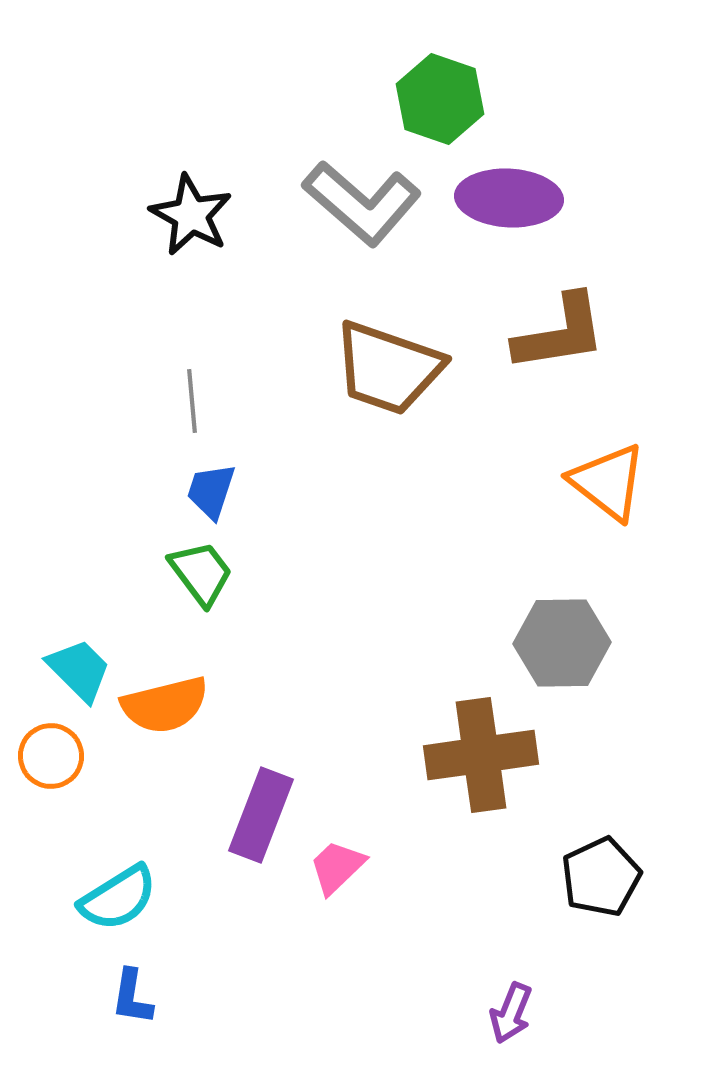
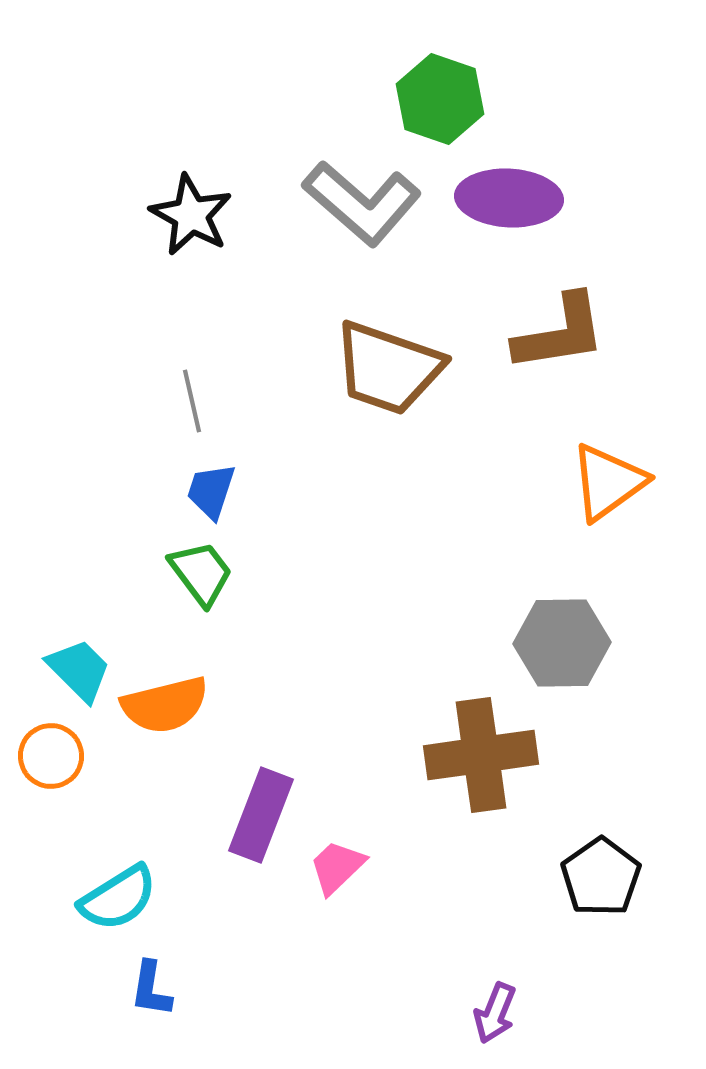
gray line: rotated 8 degrees counterclockwise
orange triangle: rotated 46 degrees clockwise
black pentagon: rotated 10 degrees counterclockwise
blue L-shape: moved 19 px right, 8 px up
purple arrow: moved 16 px left
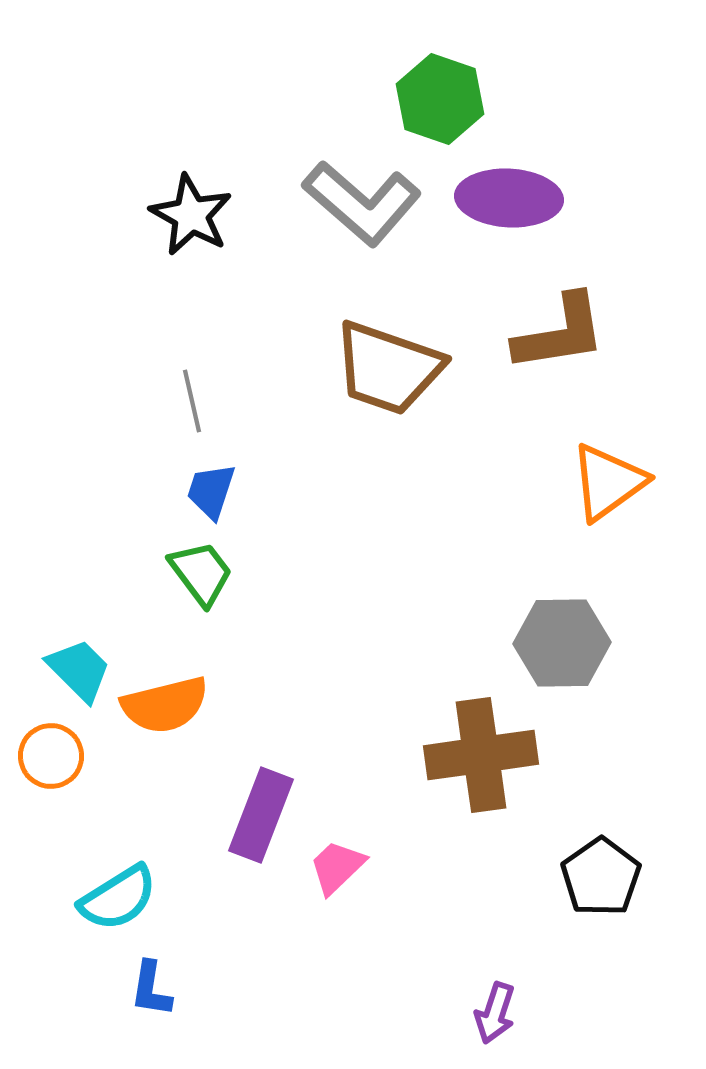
purple arrow: rotated 4 degrees counterclockwise
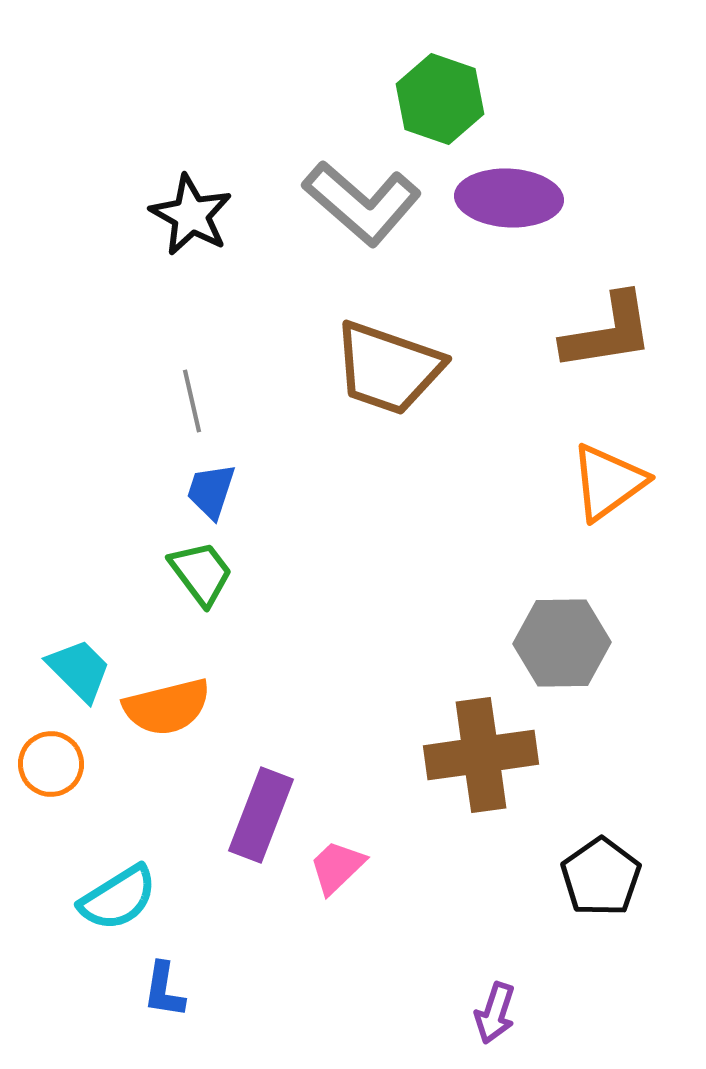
brown L-shape: moved 48 px right, 1 px up
orange semicircle: moved 2 px right, 2 px down
orange circle: moved 8 px down
blue L-shape: moved 13 px right, 1 px down
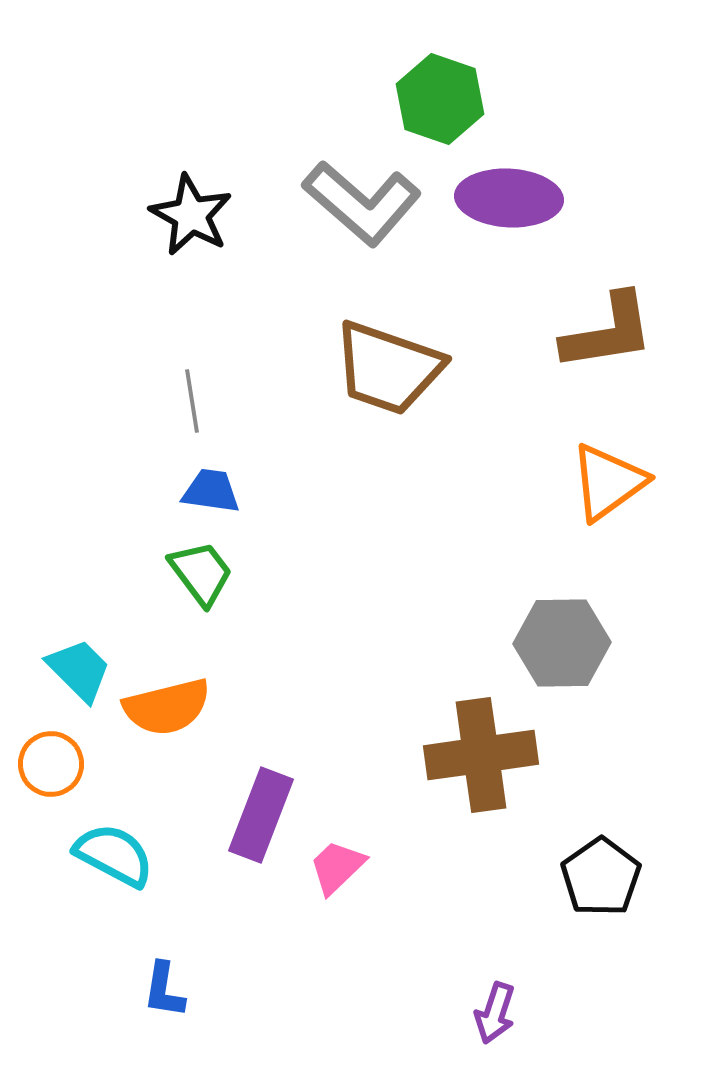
gray line: rotated 4 degrees clockwise
blue trapezoid: rotated 80 degrees clockwise
cyan semicircle: moved 4 px left, 43 px up; rotated 120 degrees counterclockwise
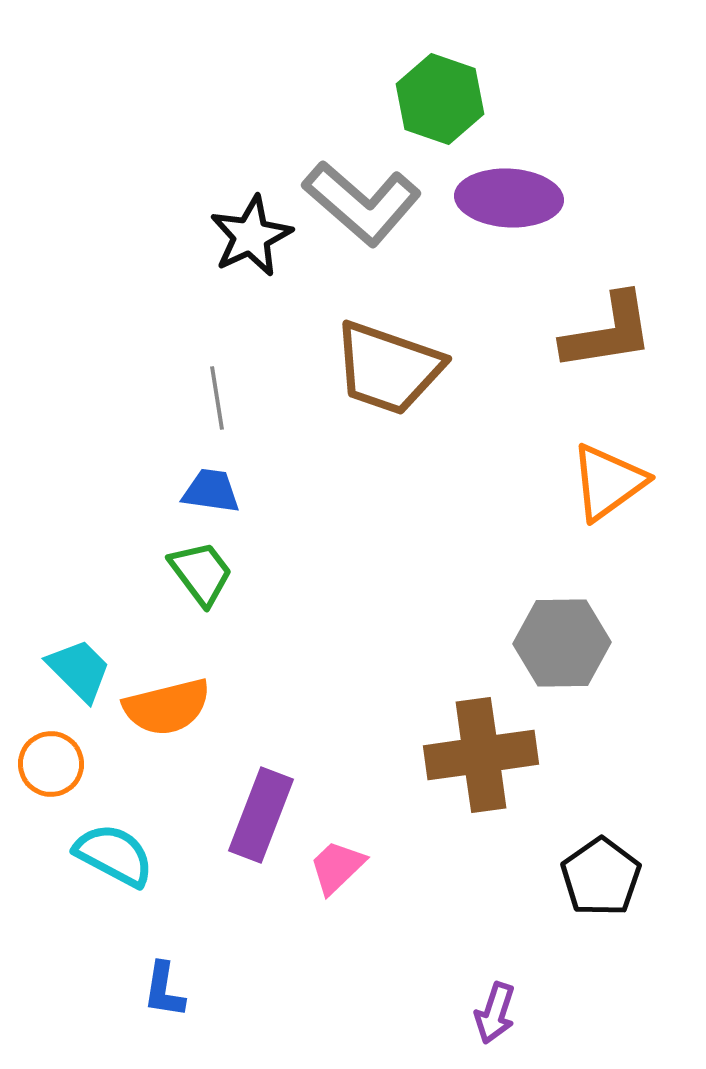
black star: moved 60 px right, 21 px down; rotated 18 degrees clockwise
gray line: moved 25 px right, 3 px up
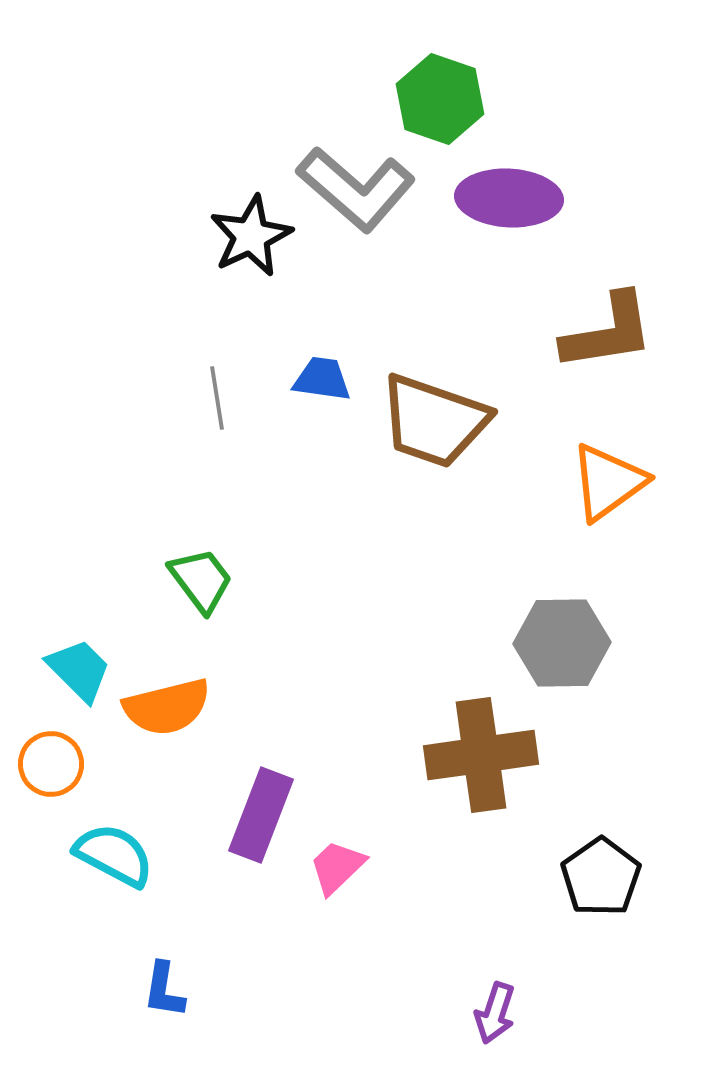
gray L-shape: moved 6 px left, 14 px up
brown trapezoid: moved 46 px right, 53 px down
blue trapezoid: moved 111 px right, 112 px up
green trapezoid: moved 7 px down
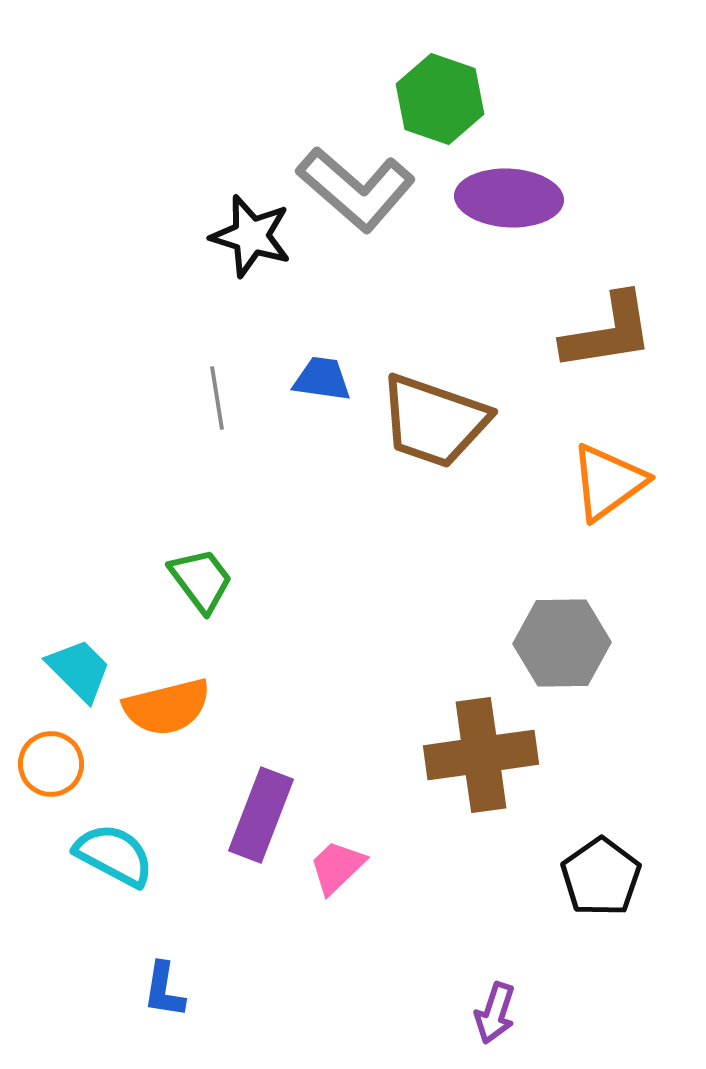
black star: rotated 30 degrees counterclockwise
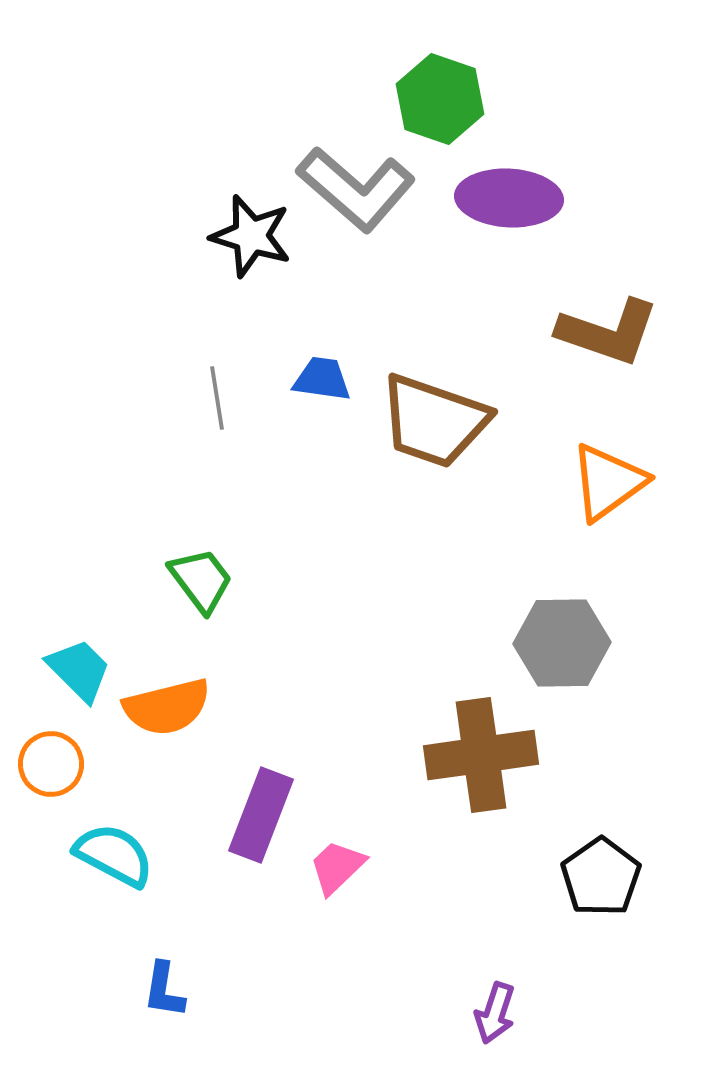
brown L-shape: rotated 28 degrees clockwise
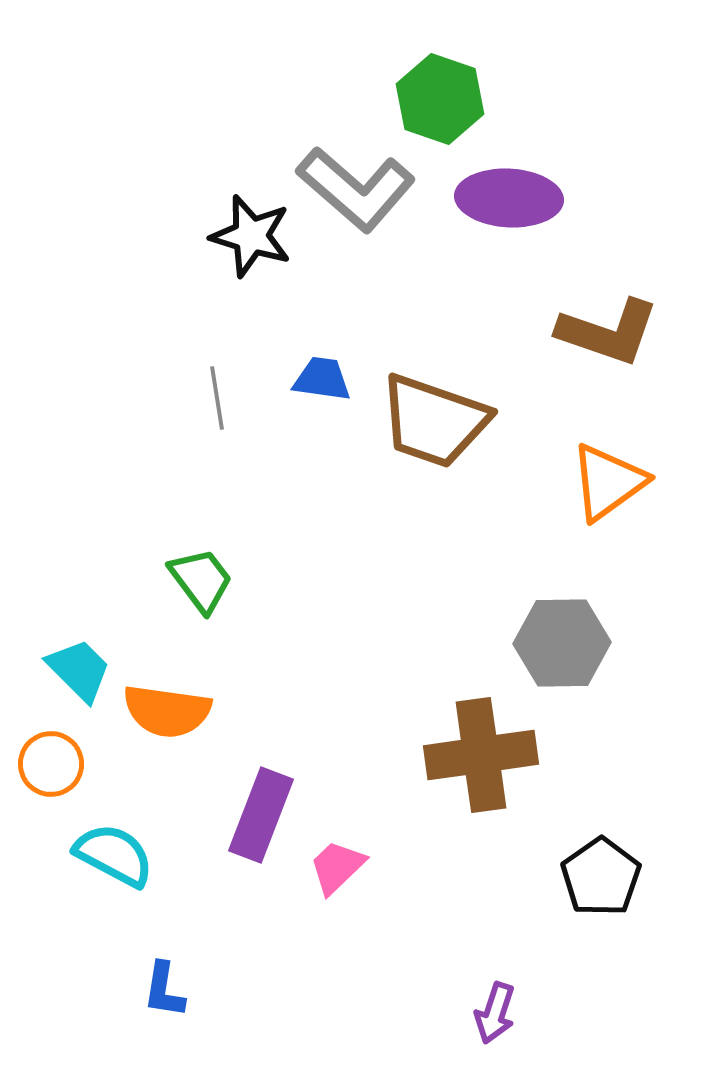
orange semicircle: moved 4 px down; rotated 22 degrees clockwise
